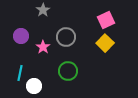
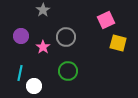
yellow square: moved 13 px right; rotated 30 degrees counterclockwise
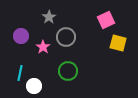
gray star: moved 6 px right, 7 px down
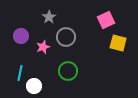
pink star: rotated 16 degrees clockwise
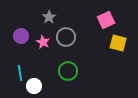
pink star: moved 5 px up; rotated 24 degrees counterclockwise
cyan line: rotated 21 degrees counterclockwise
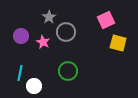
gray circle: moved 5 px up
cyan line: rotated 21 degrees clockwise
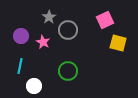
pink square: moved 1 px left
gray circle: moved 2 px right, 2 px up
cyan line: moved 7 px up
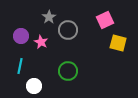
pink star: moved 2 px left
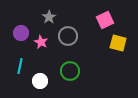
gray circle: moved 6 px down
purple circle: moved 3 px up
green circle: moved 2 px right
white circle: moved 6 px right, 5 px up
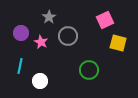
green circle: moved 19 px right, 1 px up
